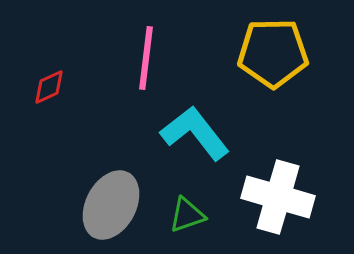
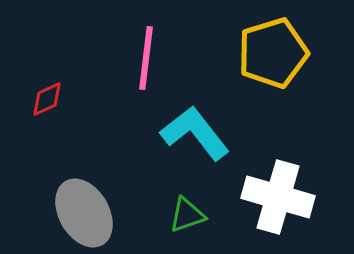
yellow pentagon: rotated 16 degrees counterclockwise
red diamond: moved 2 px left, 12 px down
gray ellipse: moved 27 px left, 8 px down; rotated 58 degrees counterclockwise
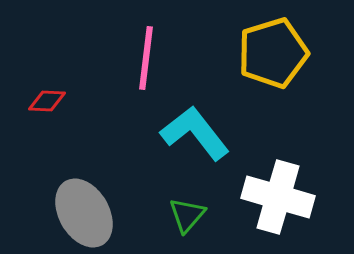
red diamond: moved 2 px down; rotated 27 degrees clockwise
green triangle: rotated 30 degrees counterclockwise
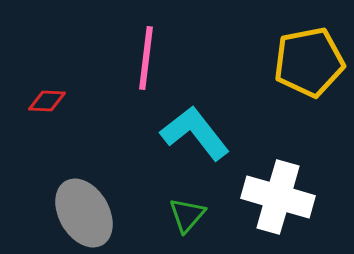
yellow pentagon: moved 36 px right, 9 px down; rotated 6 degrees clockwise
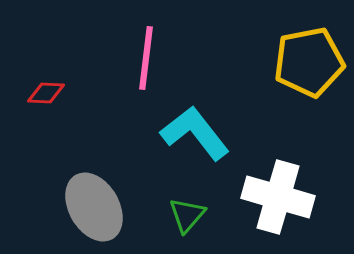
red diamond: moved 1 px left, 8 px up
gray ellipse: moved 10 px right, 6 px up
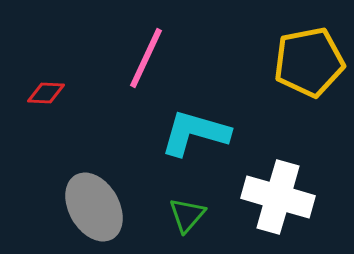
pink line: rotated 18 degrees clockwise
cyan L-shape: rotated 36 degrees counterclockwise
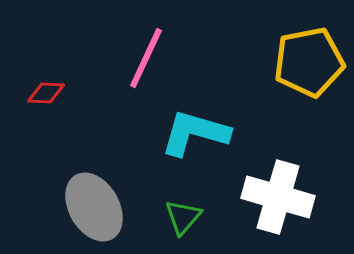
green triangle: moved 4 px left, 2 px down
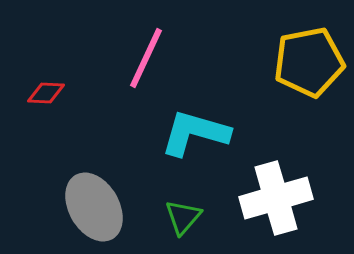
white cross: moved 2 px left, 1 px down; rotated 32 degrees counterclockwise
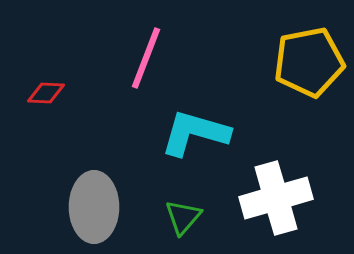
pink line: rotated 4 degrees counterclockwise
gray ellipse: rotated 30 degrees clockwise
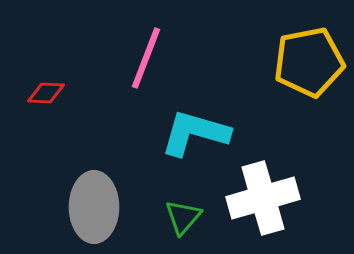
white cross: moved 13 px left
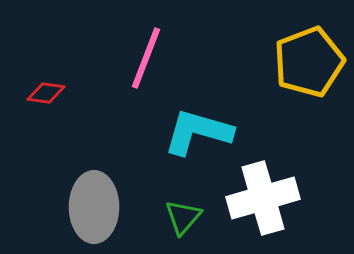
yellow pentagon: rotated 10 degrees counterclockwise
red diamond: rotated 6 degrees clockwise
cyan L-shape: moved 3 px right, 1 px up
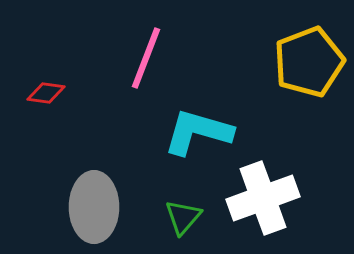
white cross: rotated 4 degrees counterclockwise
